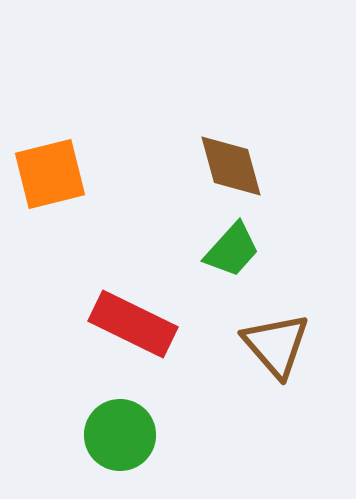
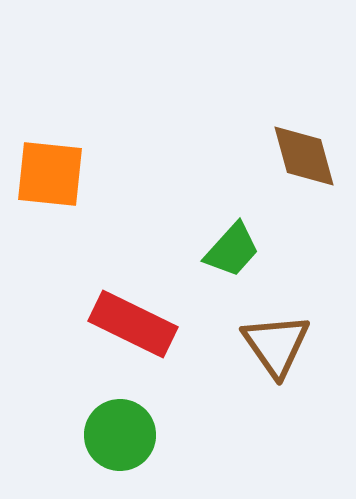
brown diamond: moved 73 px right, 10 px up
orange square: rotated 20 degrees clockwise
brown triangle: rotated 6 degrees clockwise
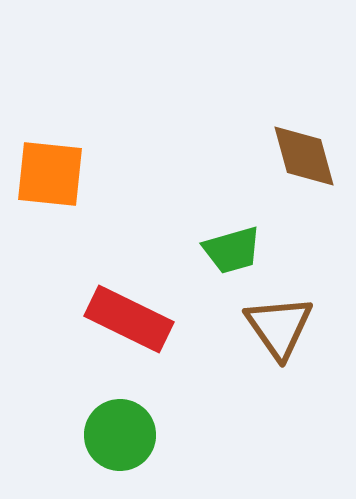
green trapezoid: rotated 32 degrees clockwise
red rectangle: moved 4 px left, 5 px up
brown triangle: moved 3 px right, 18 px up
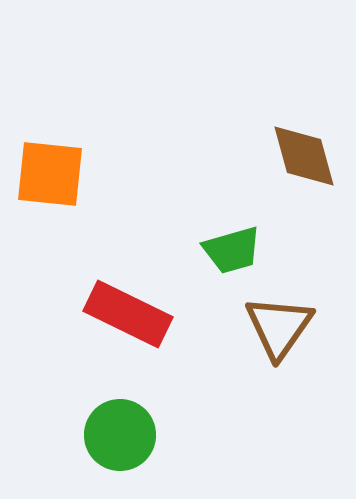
red rectangle: moved 1 px left, 5 px up
brown triangle: rotated 10 degrees clockwise
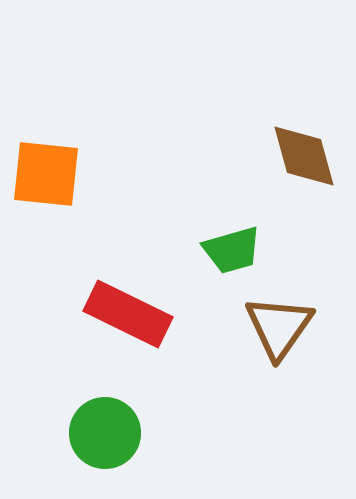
orange square: moved 4 px left
green circle: moved 15 px left, 2 px up
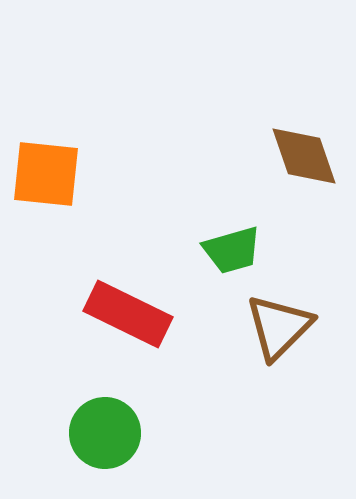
brown diamond: rotated 4 degrees counterclockwise
brown triangle: rotated 10 degrees clockwise
